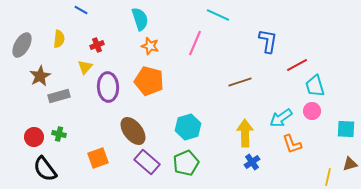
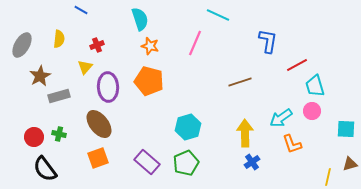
brown ellipse: moved 34 px left, 7 px up
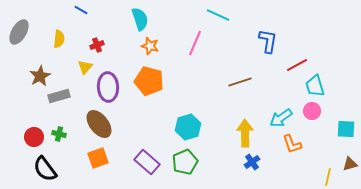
gray ellipse: moved 3 px left, 13 px up
green pentagon: moved 1 px left, 1 px up
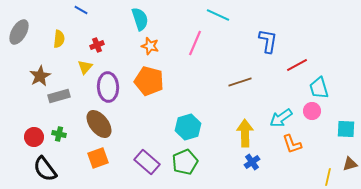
cyan trapezoid: moved 4 px right, 2 px down
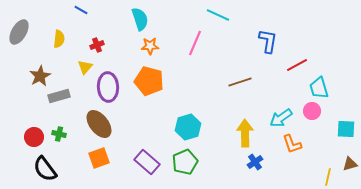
orange star: rotated 18 degrees counterclockwise
orange square: moved 1 px right
blue cross: moved 3 px right
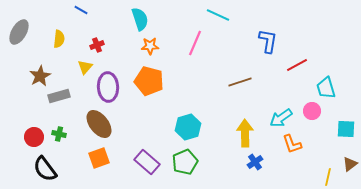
cyan trapezoid: moved 7 px right
brown triangle: rotated 21 degrees counterclockwise
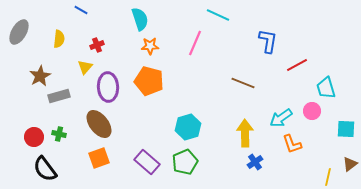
brown line: moved 3 px right, 1 px down; rotated 40 degrees clockwise
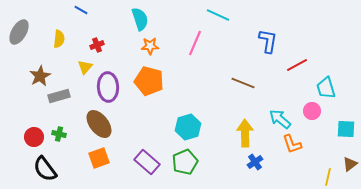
cyan arrow: moved 1 px left, 1 px down; rotated 75 degrees clockwise
